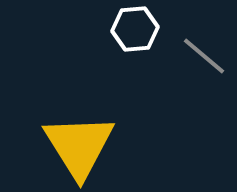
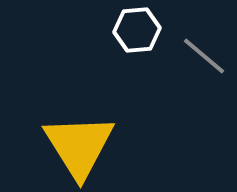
white hexagon: moved 2 px right, 1 px down
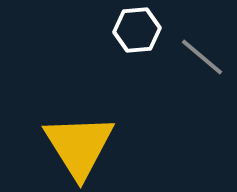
gray line: moved 2 px left, 1 px down
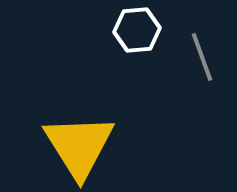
gray line: rotated 30 degrees clockwise
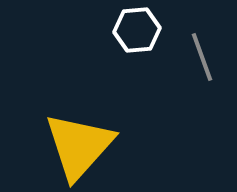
yellow triangle: rotated 14 degrees clockwise
